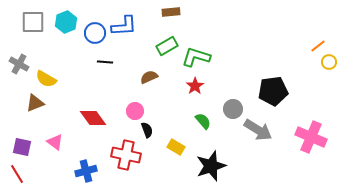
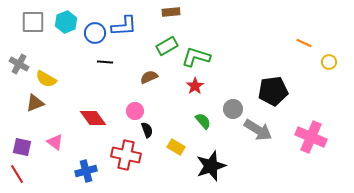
orange line: moved 14 px left, 3 px up; rotated 63 degrees clockwise
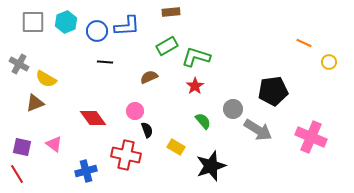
blue L-shape: moved 3 px right
blue circle: moved 2 px right, 2 px up
pink triangle: moved 1 px left, 2 px down
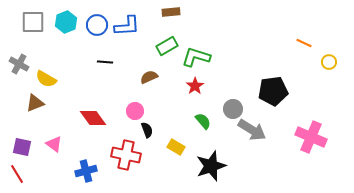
blue circle: moved 6 px up
gray arrow: moved 6 px left
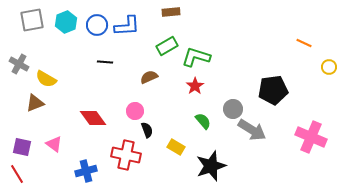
gray square: moved 1 px left, 2 px up; rotated 10 degrees counterclockwise
yellow circle: moved 5 px down
black pentagon: moved 1 px up
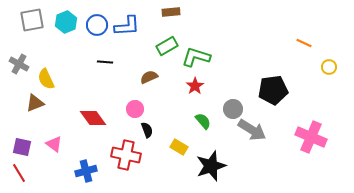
yellow semicircle: rotated 35 degrees clockwise
pink circle: moved 2 px up
yellow rectangle: moved 3 px right
red line: moved 2 px right, 1 px up
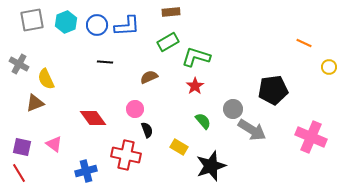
green rectangle: moved 1 px right, 4 px up
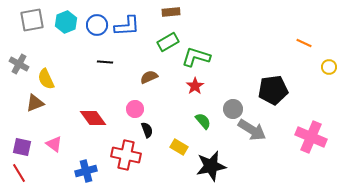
black star: rotated 8 degrees clockwise
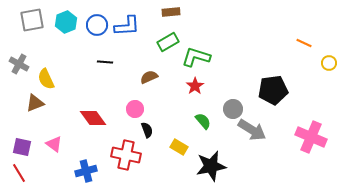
yellow circle: moved 4 px up
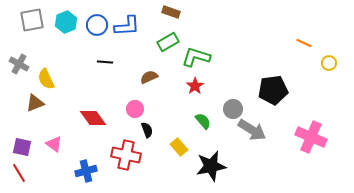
brown rectangle: rotated 24 degrees clockwise
yellow rectangle: rotated 18 degrees clockwise
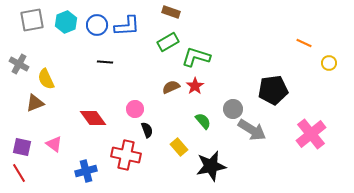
brown semicircle: moved 22 px right, 10 px down
pink cross: moved 3 px up; rotated 28 degrees clockwise
